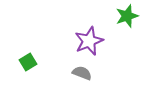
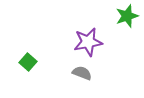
purple star: moved 1 px left, 1 px down; rotated 12 degrees clockwise
green square: rotated 18 degrees counterclockwise
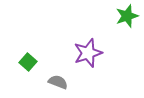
purple star: moved 11 px down; rotated 8 degrees counterclockwise
gray semicircle: moved 24 px left, 9 px down
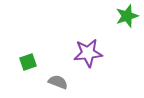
purple star: rotated 12 degrees clockwise
green square: rotated 30 degrees clockwise
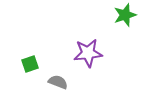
green star: moved 2 px left, 1 px up
green square: moved 2 px right, 2 px down
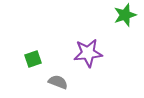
green square: moved 3 px right, 5 px up
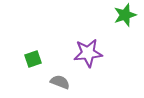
gray semicircle: moved 2 px right
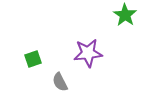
green star: rotated 20 degrees counterclockwise
gray semicircle: rotated 138 degrees counterclockwise
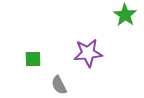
green square: rotated 18 degrees clockwise
gray semicircle: moved 1 px left, 3 px down
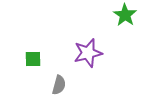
purple star: rotated 8 degrees counterclockwise
gray semicircle: rotated 138 degrees counterclockwise
